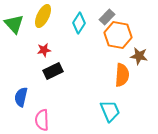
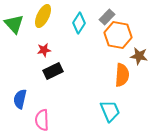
blue semicircle: moved 1 px left, 2 px down
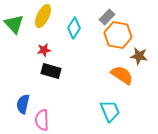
cyan diamond: moved 5 px left, 5 px down
black rectangle: moved 2 px left; rotated 42 degrees clockwise
orange semicircle: rotated 60 degrees counterclockwise
blue semicircle: moved 3 px right, 5 px down
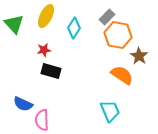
yellow ellipse: moved 3 px right
brown star: rotated 24 degrees clockwise
blue semicircle: rotated 78 degrees counterclockwise
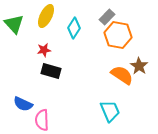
brown star: moved 10 px down
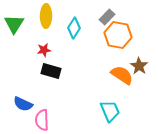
yellow ellipse: rotated 25 degrees counterclockwise
green triangle: rotated 15 degrees clockwise
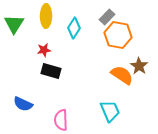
pink semicircle: moved 19 px right
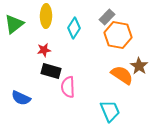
green triangle: rotated 20 degrees clockwise
blue semicircle: moved 2 px left, 6 px up
pink semicircle: moved 7 px right, 33 px up
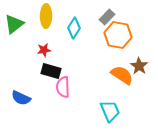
pink semicircle: moved 5 px left
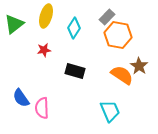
yellow ellipse: rotated 15 degrees clockwise
black rectangle: moved 24 px right
pink semicircle: moved 21 px left, 21 px down
blue semicircle: rotated 30 degrees clockwise
